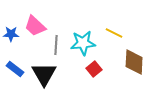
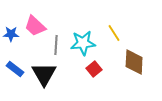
yellow line: rotated 30 degrees clockwise
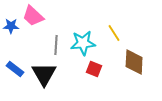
pink trapezoid: moved 2 px left, 10 px up
blue star: moved 8 px up
red square: rotated 28 degrees counterclockwise
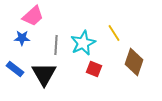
pink trapezoid: rotated 85 degrees counterclockwise
blue star: moved 11 px right, 12 px down
cyan star: rotated 20 degrees counterclockwise
brown diamond: rotated 16 degrees clockwise
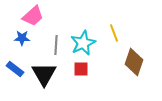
yellow line: rotated 12 degrees clockwise
red square: moved 13 px left; rotated 21 degrees counterclockwise
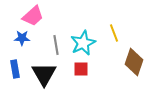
gray line: rotated 12 degrees counterclockwise
blue rectangle: rotated 42 degrees clockwise
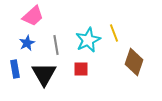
blue star: moved 5 px right, 5 px down; rotated 28 degrees counterclockwise
cyan star: moved 5 px right, 3 px up
